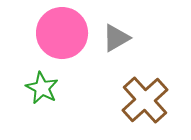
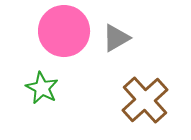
pink circle: moved 2 px right, 2 px up
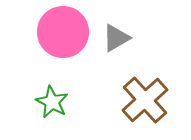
pink circle: moved 1 px left, 1 px down
green star: moved 10 px right, 14 px down
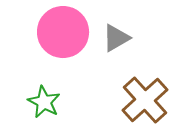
green star: moved 8 px left
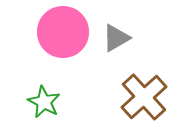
brown cross: moved 1 px left, 3 px up
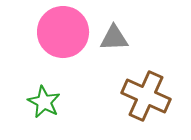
gray triangle: moved 2 px left; rotated 28 degrees clockwise
brown cross: moved 2 px right, 1 px up; rotated 24 degrees counterclockwise
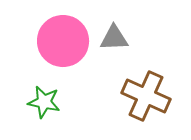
pink circle: moved 9 px down
green star: rotated 16 degrees counterclockwise
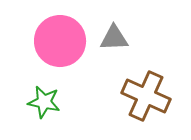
pink circle: moved 3 px left
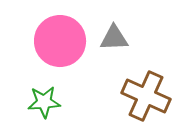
green star: rotated 16 degrees counterclockwise
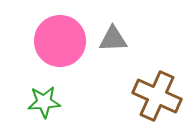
gray triangle: moved 1 px left, 1 px down
brown cross: moved 11 px right
